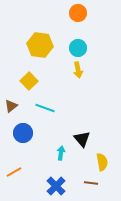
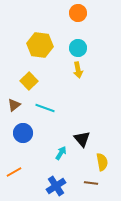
brown triangle: moved 3 px right, 1 px up
cyan arrow: rotated 24 degrees clockwise
blue cross: rotated 12 degrees clockwise
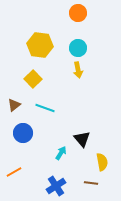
yellow square: moved 4 px right, 2 px up
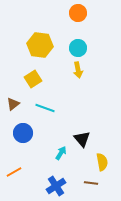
yellow square: rotated 12 degrees clockwise
brown triangle: moved 1 px left, 1 px up
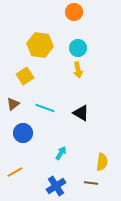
orange circle: moved 4 px left, 1 px up
yellow square: moved 8 px left, 3 px up
black triangle: moved 1 px left, 26 px up; rotated 18 degrees counterclockwise
yellow semicircle: rotated 18 degrees clockwise
orange line: moved 1 px right
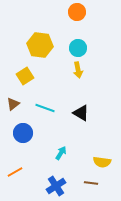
orange circle: moved 3 px right
yellow semicircle: rotated 90 degrees clockwise
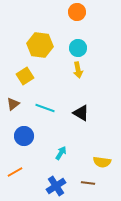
blue circle: moved 1 px right, 3 px down
brown line: moved 3 px left
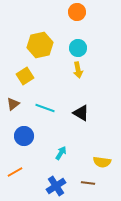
yellow hexagon: rotated 20 degrees counterclockwise
